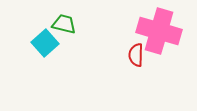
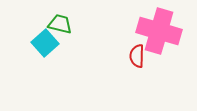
green trapezoid: moved 4 px left
red semicircle: moved 1 px right, 1 px down
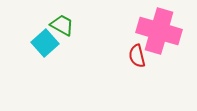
green trapezoid: moved 2 px right, 1 px down; rotated 15 degrees clockwise
red semicircle: rotated 15 degrees counterclockwise
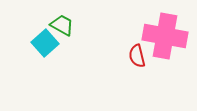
pink cross: moved 6 px right, 5 px down; rotated 6 degrees counterclockwise
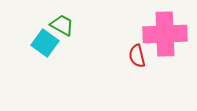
pink cross: moved 2 px up; rotated 12 degrees counterclockwise
cyan square: rotated 12 degrees counterclockwise
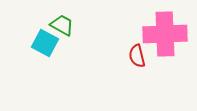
cyan square: rotated 8 degrees counterclockwise
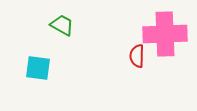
cyan square: moved 7 px left, 25 px down; rotated 20 degrees counterclockwise
red semicircle: rotated 15 degrees clockwise
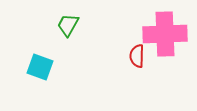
green trapezoid: moved 6 px right; rotated 90 degrees counterclockwise
cyan square: moved 2 px right, 1 px up; rotated 12 degrees clockwise
